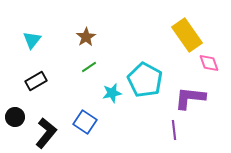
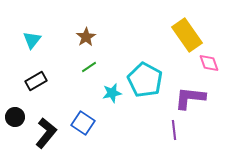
blue square: moved 2 px left, 1 px down
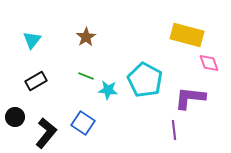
yellow rectangle: rotated 40 degrees counterclockwise
green line: moved 3 px left, 9 px down; rotated 56 degrees clockwise
cyan star: moved 4 px left, 3 px up; rotated 18 degrees clockwise
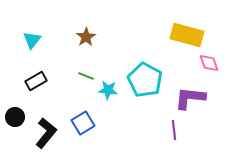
blue square: rotated 25 degrees clockwise
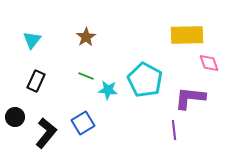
yellow rectangle: rotated 16 degrees counterclockwise
black rectangle: rotated 35 degrees counterclockwise
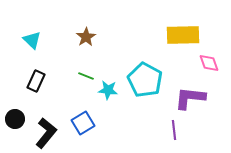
yellow rectangle: moved 4 px left
cyan triangle: rotated 24 degrees counterclockwise
black circle: moved 2 px down
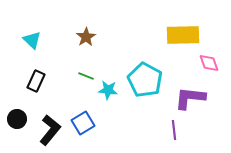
black circle: moved 2 px right
black L-shape: moved 4 px right, 3 px up
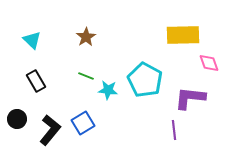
black rectangle: rotated 55 degrees counterclockwise
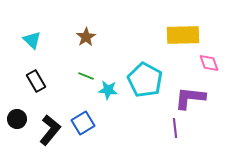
purple line: moved 1 px right, 2 px up
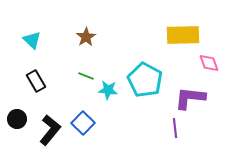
blue square: rotated 15 degrees counterclockwise
